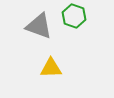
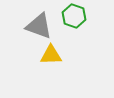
yellow triangle: moved 13 px up
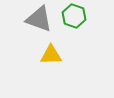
gray triangle: moved 7 px up
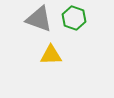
green hexagon: moved 2 px down
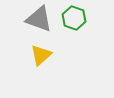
yellow triangle: moved 10 px left; rotated 40 degrees counterclockwise
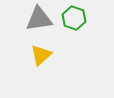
gray triangle: rotated 28 degrees counterclockwise
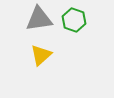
green hexagon: moved 2 px down
